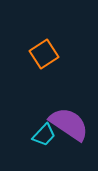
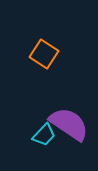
orange square: rotated 24 degrees counterclockwise
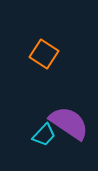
purple semicircle: moved 1 px up
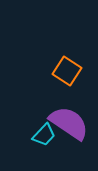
orange square: moved 23 px right, 17 px down
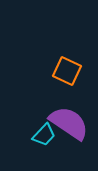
orange square: rotated 8 degrees counterclockwise
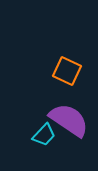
purple semicircle: moved 3 px up
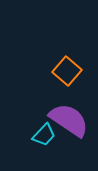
orange square: rotated 16 degrees clockwise
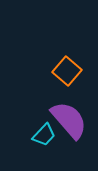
purple semicircle: rotated 15 degrees clockwise
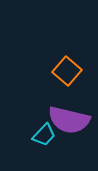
purple semicircle: rotated 144 degrees clockwise
